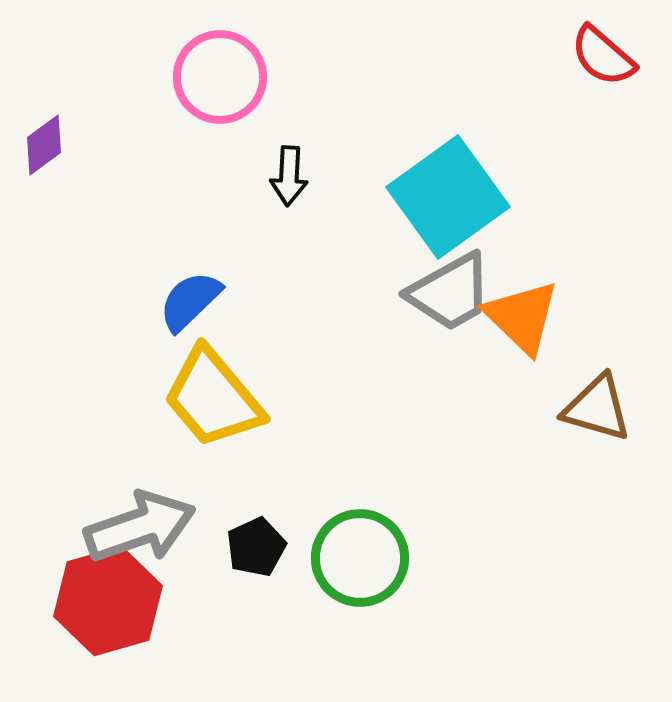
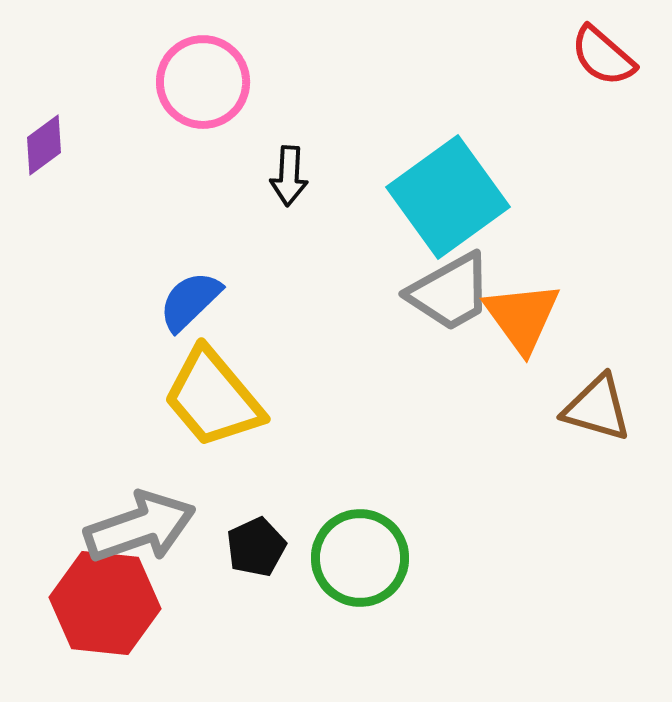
pink circle: moved 17 px left, 5 px down
orange triangle: rotated 10 degrees clockwise
red hexagon: moved 3 px left, 2 px down; rotated 22 degrees clockwise
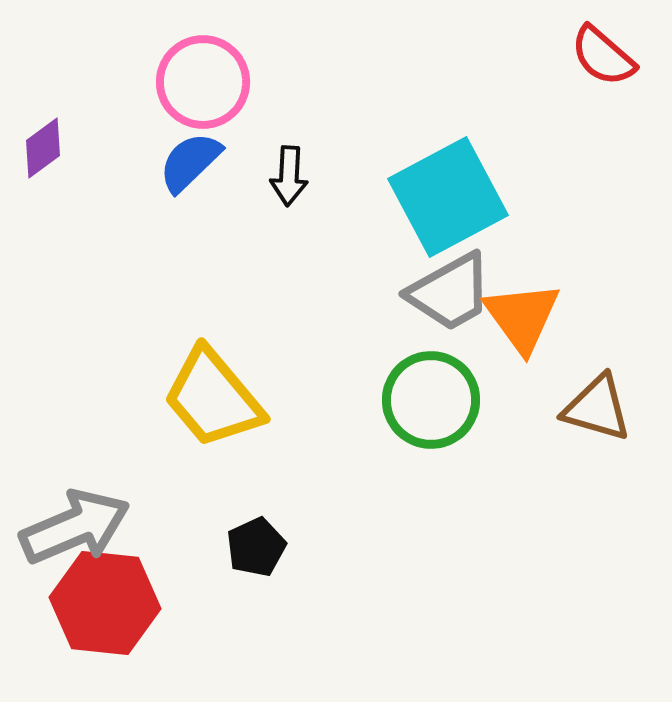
purple diamond: moved 1 px left, 3 px down
cyan square: rotated 8 degrees clockwise
blue semicircle: moved 139 px up
gray arrow: moved 65 px left; rotated 4 degrees counterclockwise
green circle: moved 71 px right, 158 px up
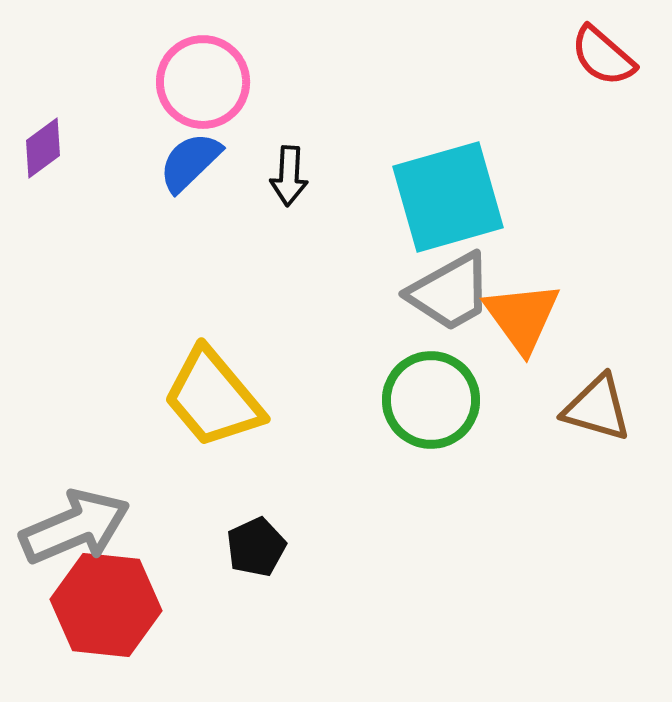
cyan square: rotated 12 degrees clockwise
red hexagon: moved 1 px right, 2 px down
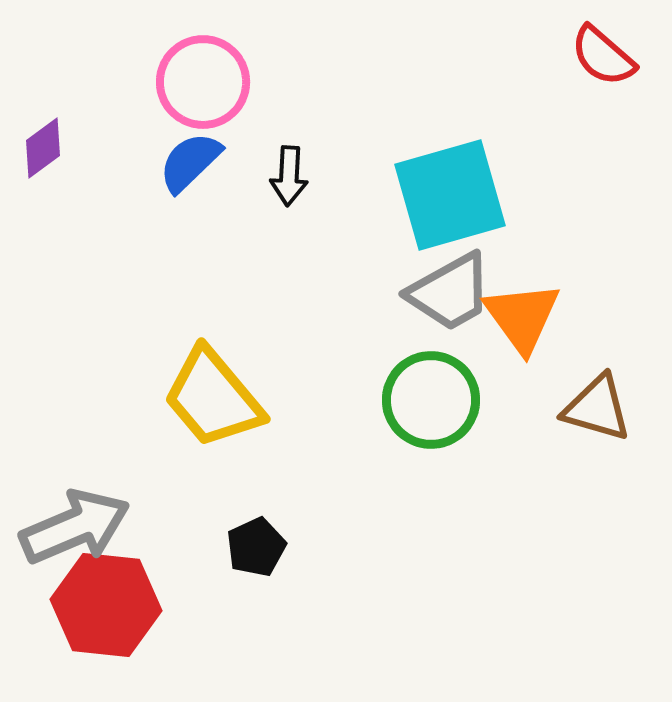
cyan square: moved 2 px right, 2 px up
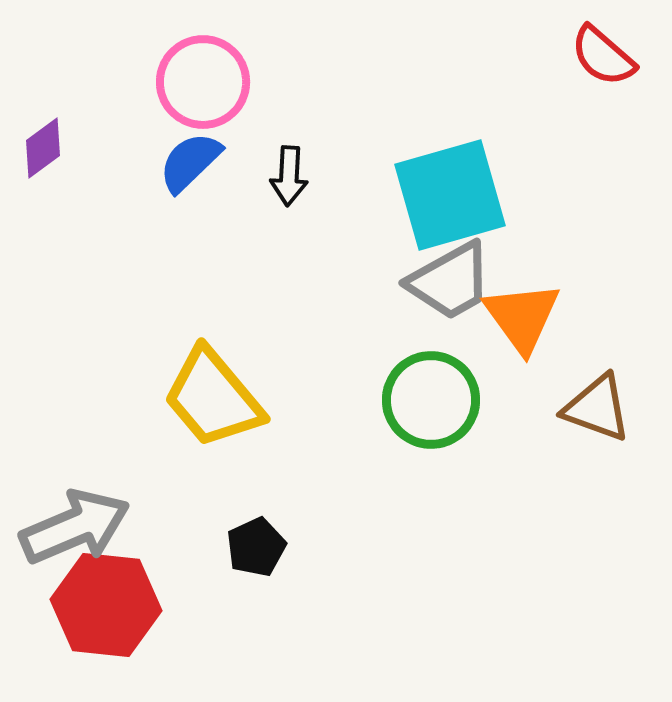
gray trapezoid: moved 11 px up
brown triangle: rotated 4 degrees clockwise
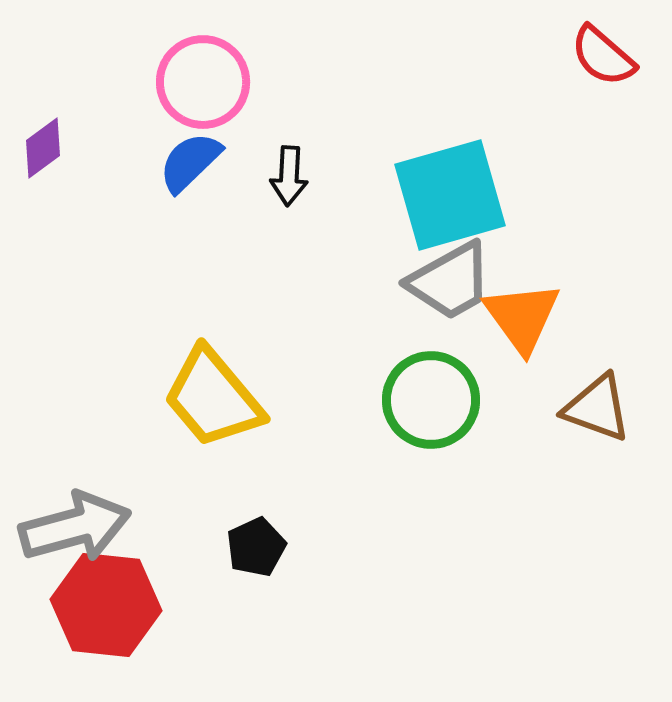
gray arrow: rotated 8 degrees clockwise
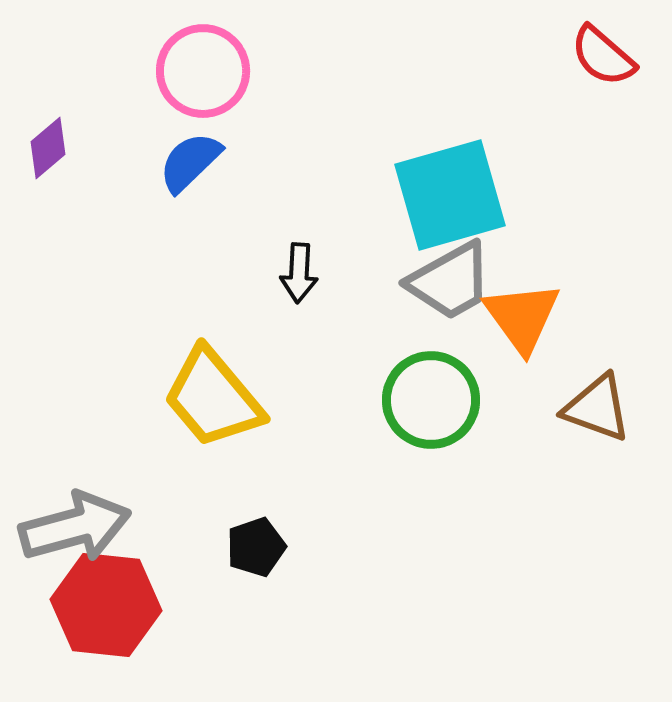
pink circle: moved 11 px up
purple diamond: moved 5 px right; rotated 4 degrees counterclockwise
black arrow: moved 10 px right, 97 px down
black pentagon: rotated 6 degrees clockwise
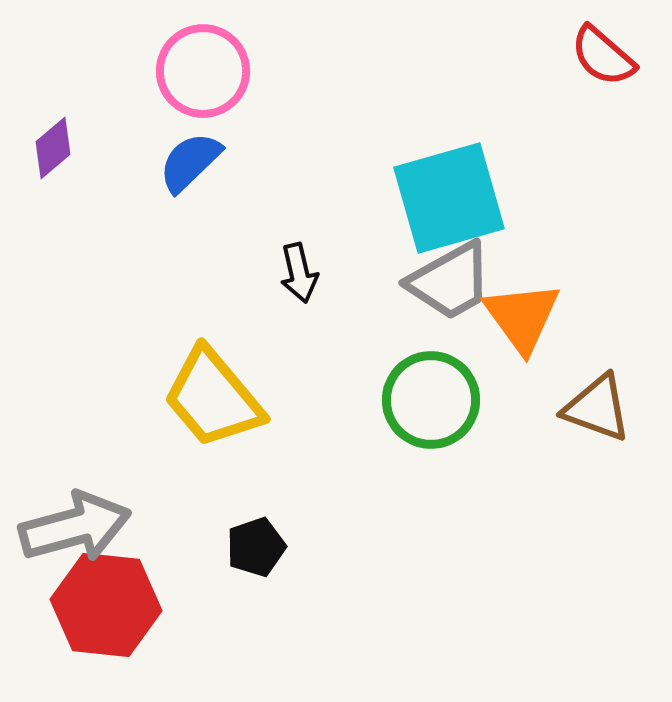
purple diamond: moved 5 px right
cyan square: moved 1 px left, 3 px down
black arrow: rotated 16 degrees counterclockwise
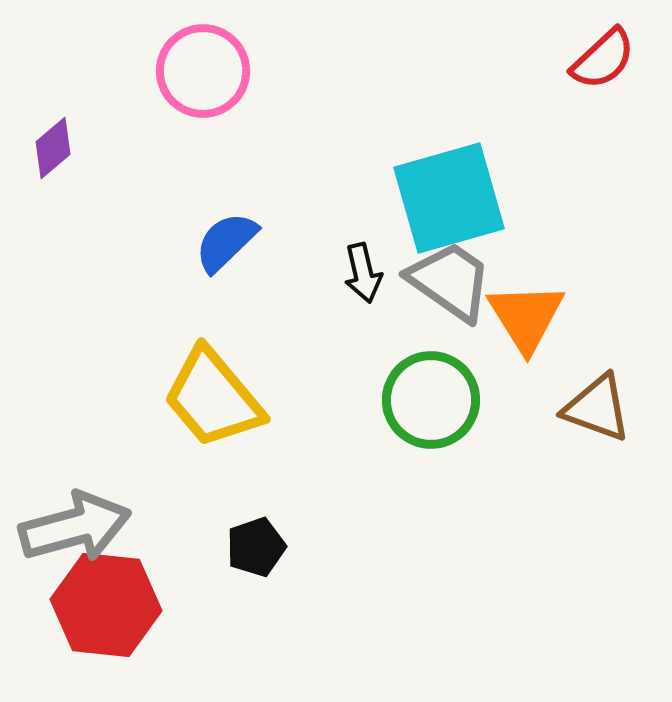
red semicircle: moved 3 px down; rotated 84 degrees counterclockwise
blue semicircle: moved 36 px right, 80 px down
black arrow: moved 64 px right
gray trapezoid: rotated 116 degrees counterclockwise
orange triangle: moved 4 px right; rotated 4 degrees clockwise
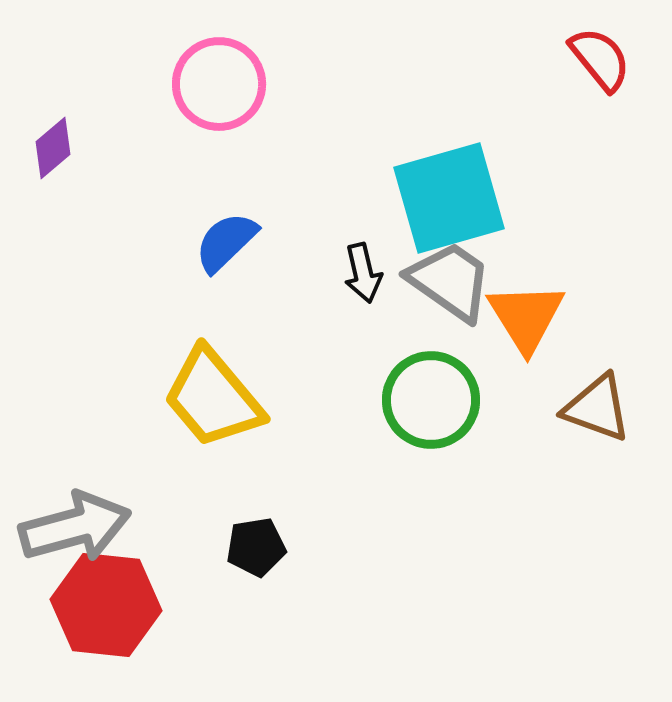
red semicircle: moved 3 px left; rotated 86 degrees counterclockwise
pink circle: moved 16 px right, 13 px down
black pentagon: rotated 10 degrees clockwise
